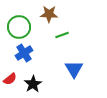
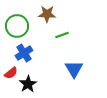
brown star: moved 2 px left
green circle: moved 2 px left, 1 px up
red semicircle: moved 1 px right, 6 px up
black star: moved 5 px left
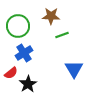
brown star: moved 4 px right, 2 px down
green circle: moved 1 px right
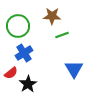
brown star: moved 1 px right
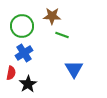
green circle: moved 4 px right
green line: rotated 40 degrees clockwise
red semicircle: rotated 40 degrees counterclockwise
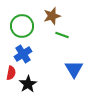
brown star: rotated 18 degrees counterclockwise
blue cross: moved 1 px left, 1 px down
